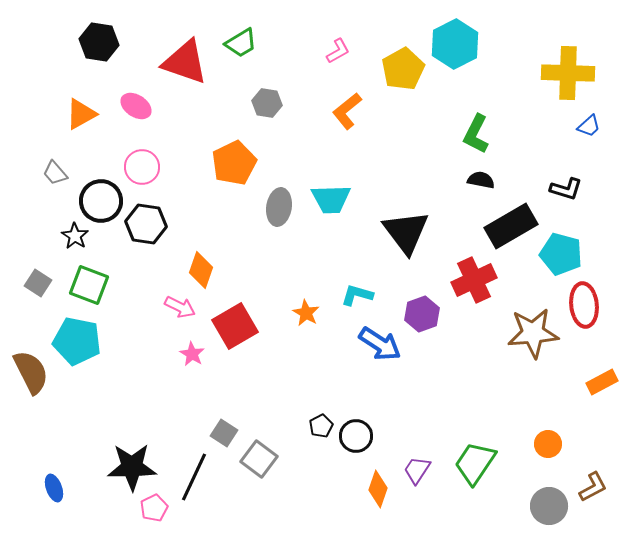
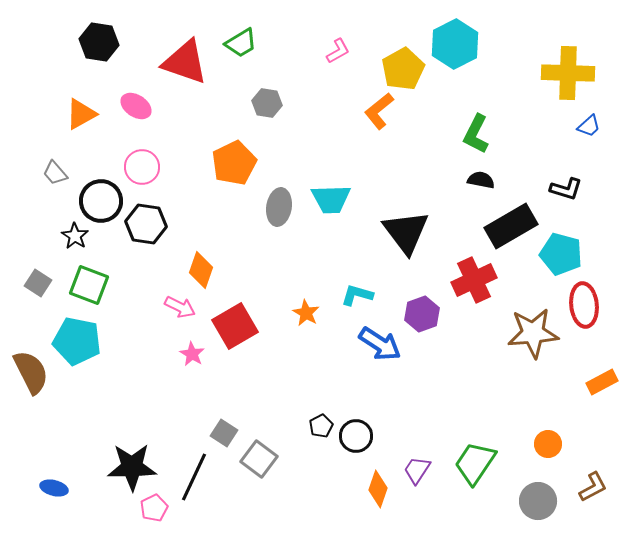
orange L-shape at (347, 111): moved 32 px right
blue ellipse at (54, 488): rotated 56 degrees counterclockwise
gray circle at (549, 506): moved 11 px left, 5 px up
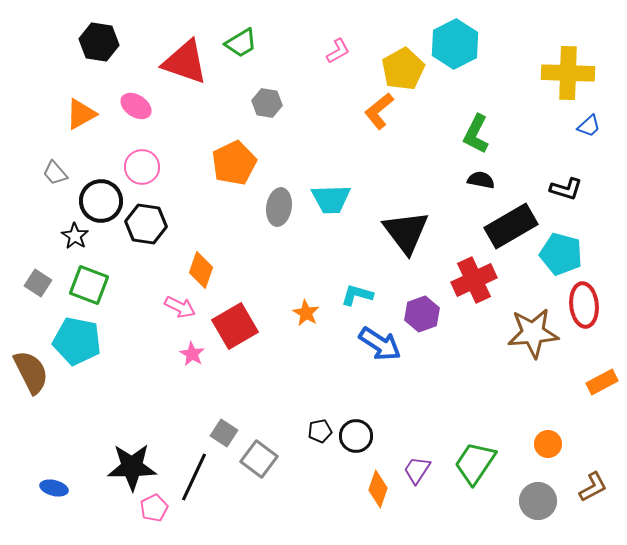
black pentagon at (321, 426): moved 1 px left, 5 px down; rotated 15 degrees clockwise
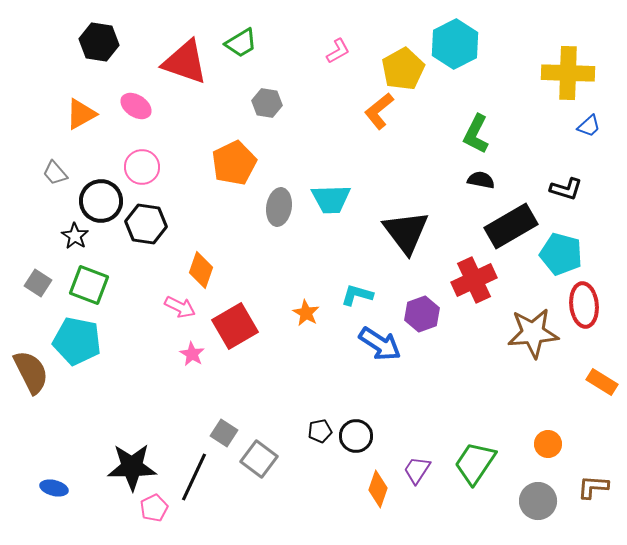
orange rectangle at (602, 382): rotated 60 degrees clockwise
brown L-shape at (593, 487): rotated 148 degrees counterclockwise
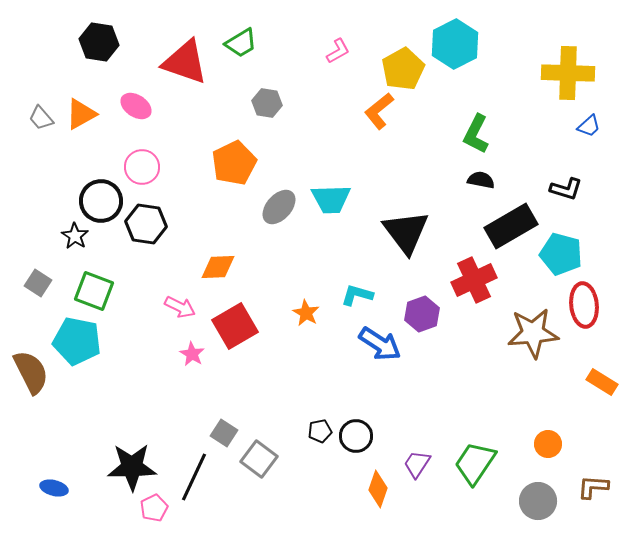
gray trapezoid at (55, 173): moved 14 px left, 55 px up
gray ellipse at (279, 207): rotated 33 degrees clockwise
orange diamond at (201, 270): moved 17 px right, 3 px up; rotated 69 degrees clockwise
green square at (89, 285): moved 5 px right, 6 px down
purple trapezoid at (417, 470): moved 6 px up
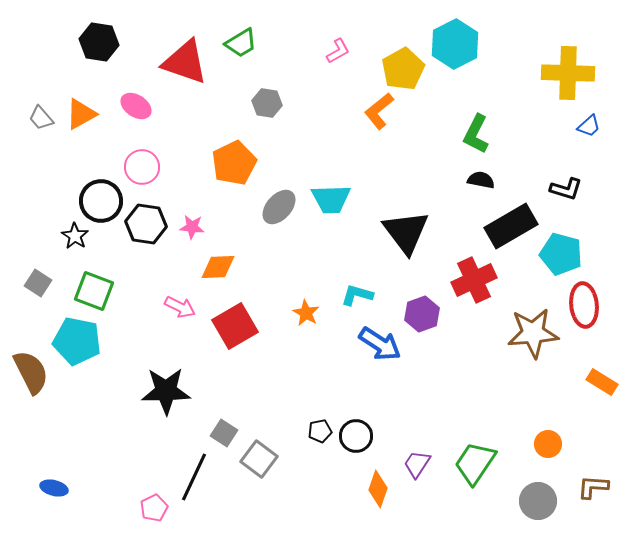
pink star at (192, 354): moved 127 px up; rotated 25 degrees counterclockwise
black star at (132, 467): moved 34 px right, 76 px up
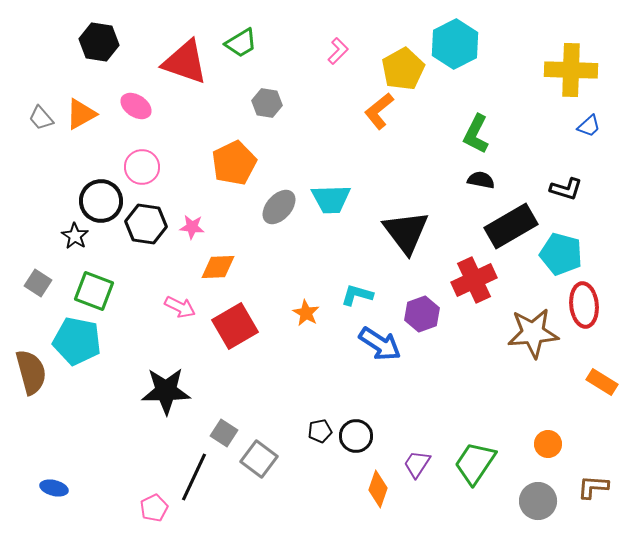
pink L-shape at (338, 51): rotated 16 degrees counterclockwise
yellow cross at (568, 73): moved 3 px right, 3 px up
brown semicircle at (31, 372): rotated 12 degrees clockwise
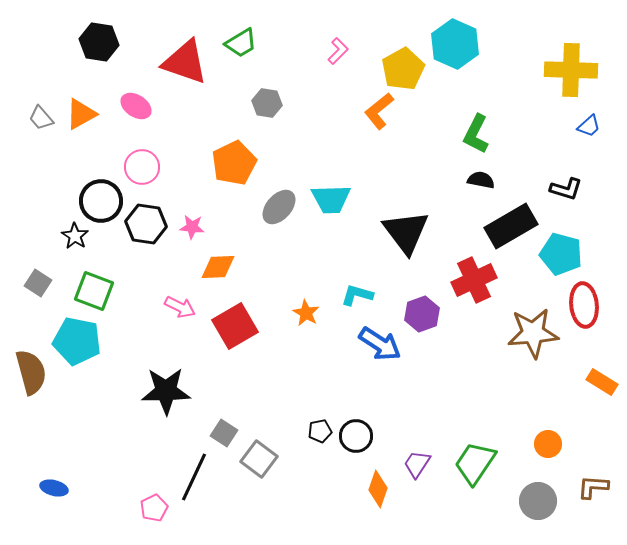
cyan hexagon at (455, 44): rotated 9 degrees counterclockwise
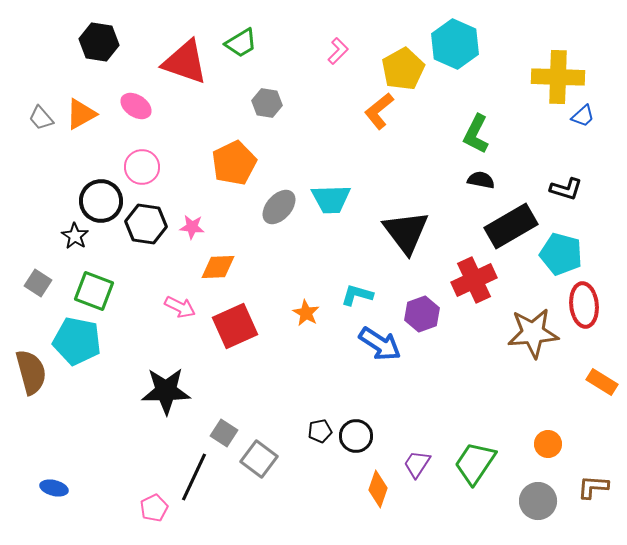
yellow cross at (571, 70): moved 13 px left, 7 px down
blue trapezoid at (589, 126): moved 6 px left, 10 px up
red square at (235, 326): rotated 6 degrees clockwise
